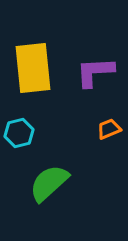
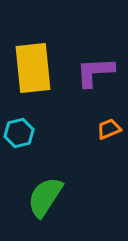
green semicircle: moved 4 px left, 14 px down; rotated 15 degrees counterclockwise
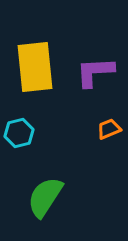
yellow rectangle: moved 2 px right, 1 px up
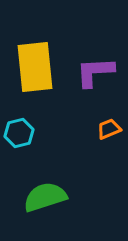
green semicircle: rotated 39 degrees clockwise
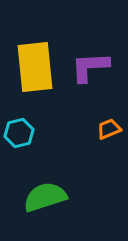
purple L-shape: moved 5 px left, 5 px up
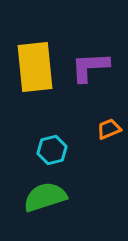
cyan hexagon: moved 33 px right, 17 px down
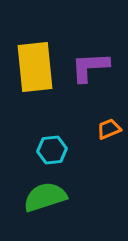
cyan hexagon: rotated 8 degrees clockwise
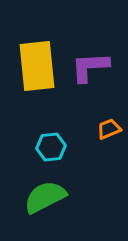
yellow rectangle: moved 2 px right, 1 px up
cyan hexagon: moved 1 px left, 3 px up
green semicircle: rotated 9 degrees counterclockwise
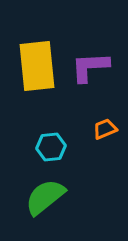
orange trapezoid: moved 4 px left
green semicircle: rotated 12 degrees counterclockwise
